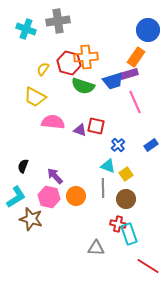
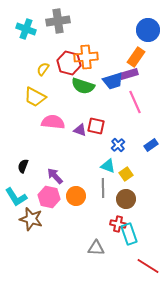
cyan L-shape: rotated 90 degrees clockwise
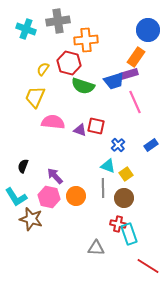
orange cross: moved 17 px up
blue trapezoid: moved 1 px right
yellow trapezoid: rotated 85 degrees clockwise
brown circle: moved 2 px left, 1 px up
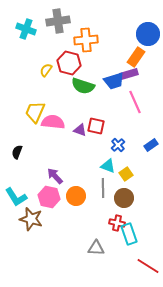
blue circle: moved 4 px down
yellow semicircle: moved 3 px right, 1 px down
yellow trapezoid: moved 15 px down
black semicircle: moved 6 px left, 14 px up
red cross: moved 1 px left, 1 px up
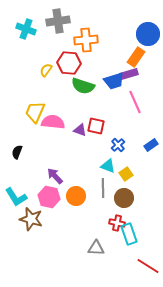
red hexagon: rotated 10 degrees counterclockwise
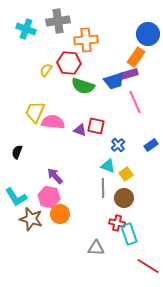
orange circle: moved 16 px left, 18 px down
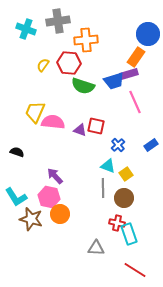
yellow semicircle: moved 3 px left, 5 px up
black semicircle: rotated 88 degrees clockwise
red line: moved 13 px left, 4 px down
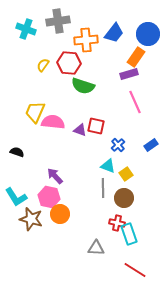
blue trapezoid: moved 48 px up; rotated 35 degrees counterclockwise
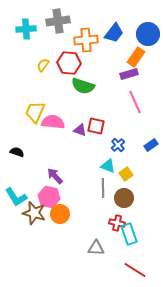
cyan cross: rotated 24 degrees counterclockwise
brown star: moved 3 px right, 6 px up
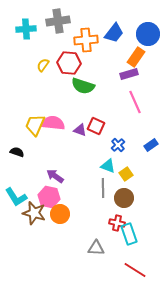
yellow trapezoid: moved 13 px down
pink semicircle: moved 1 px down
red square: rotated 12 degrees clockwise
purple arrow: rotated 12 degrees counterclockwise
